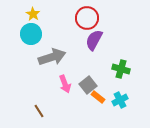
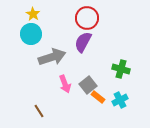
purple semicircle: moved 11 px left, 2 px down
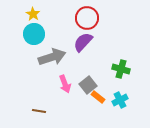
cyan circle: moved 3 px right
purple semicircle: rotated 15 degrees clockwise
brown line: rotated 48 degrees counterclockwise
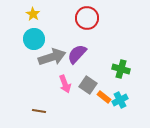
cyan circle: moved 5 px down
purple semicircle: moved 6 px left, 12 px down
gray square: rotated 18 degrees counterclockwise
orange rectangle: moved 6 px right
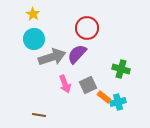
red circle: moved 10 px down
gray square: rotated 30 degrees clockwise
cyan cross: moved 2 px left, 2 px down; rotated 14 degrees clockwise
brown line: moved 4 px down
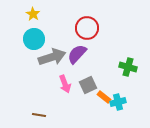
green cross: moved 7 px right, 2 px up
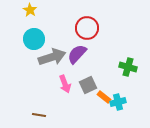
yellow star: moved 3 px left, 4 px up
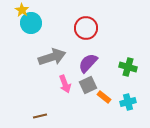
yellow star: moved 8 px left
red circle: moved 1 px left
cyan circle: moved 3 px left, 16 px up
purple semicircle: moved 11 px right, 9 px down
cyan cross: moved 10 px right
brown line: moved 1 px right, 1 px down; rotated 24 degrees counterclockwise
